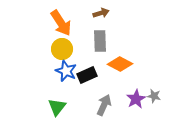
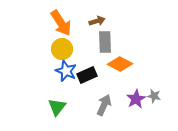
brown arrow: moved 4 px left, 8 px down
gray rectangle: moved 5 px right, 1 px down
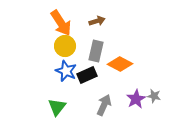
gray rectangle: moved 9 px left, 9 px down; rotated 15 degrees clockwise
yellow circle: moved 3 px right, 3 px up
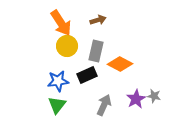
brown arrow: moved 1 px right, 1 px up
yellow circle: moved 2 px right
blue star: moved 8 px left, 10 px down; rotated 30 degrees counterclockwise
green triangle: moved 2 px up
